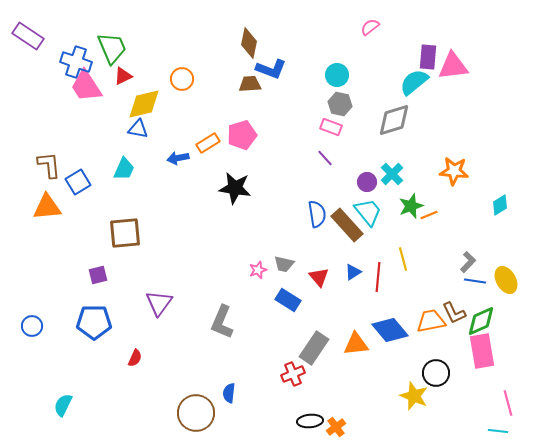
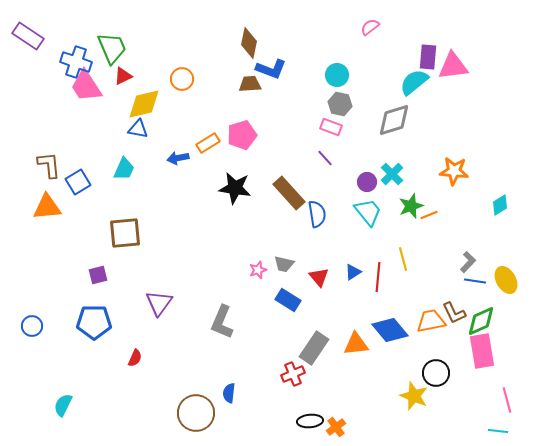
brown rectangle at (347, 225): moved 58 px left, 32 px up
pink line at (508, 403): moved 1 px left, 3 px up
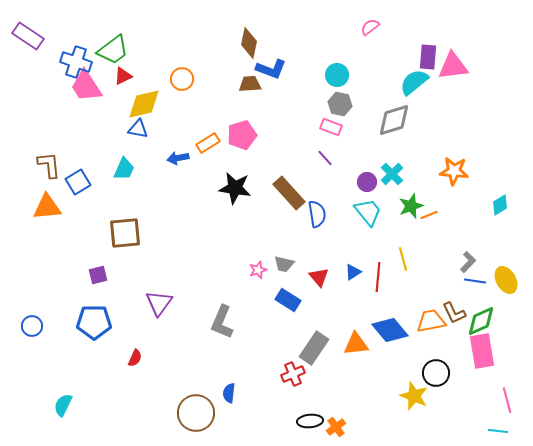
green trapezoid at (112, 48): moved 1 px right, 2 px down; rotated 76 degrees clockwise
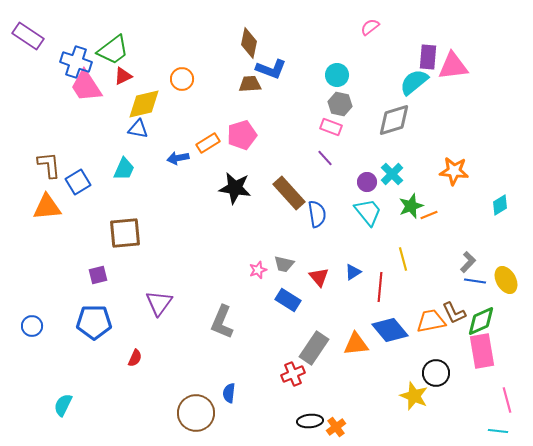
red line at (378, 277): moved 2 px right, 10 px down
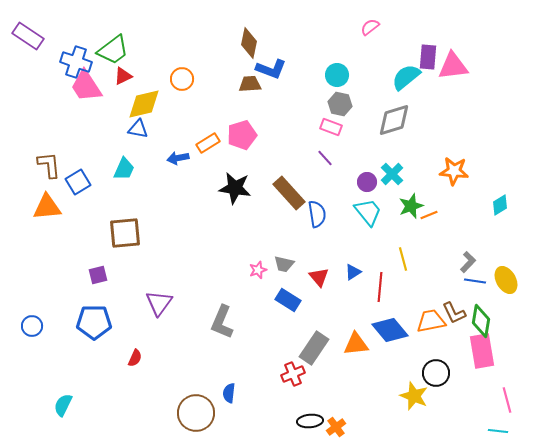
cyan semicircle at (414, 82): moved 8 px left, 5 px up
green diamond at (481, 321): rotated 56 degrees counterclockwise
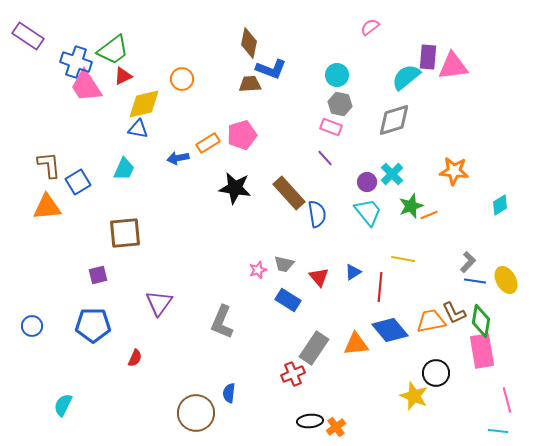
yellow line at (403, 259): rotated 65 degrees counterclockwise
blue pentagon at (94, 322): moved 1 px left, 3 px down
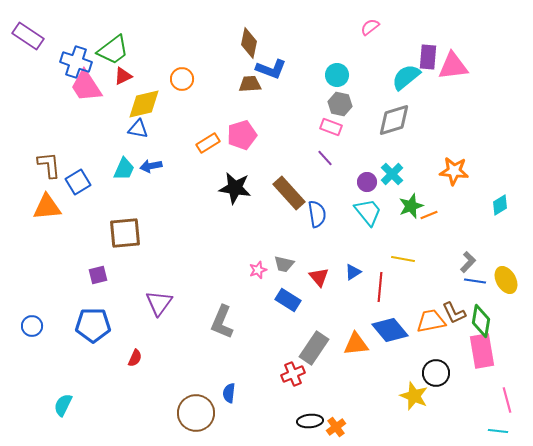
blue arrow at (178, 158): moved 27 px left, 8 px down
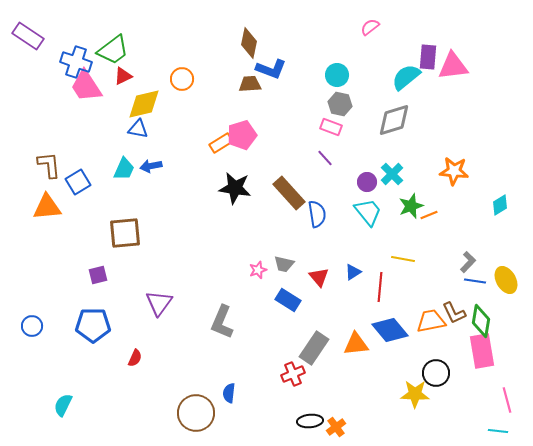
orange rectangle at (208, 143): moved 13 px right
yellow star at (414, 396): moved 1 px right, 2 px up; rotated 20 degrees counterclockwise
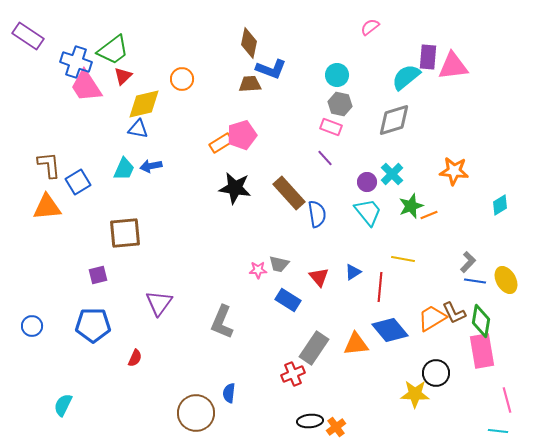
red triangle at (123, 76): rotated 18 degrees counterclockwise
gray trapezoid at (284, 264): moved 5 px left
pink star at (258, 270): rotated 18 degrees clockwise
orange trapezoid at (431, 321): moved 1 px right, 3 px up; rotated 20 degrees counterclockwise
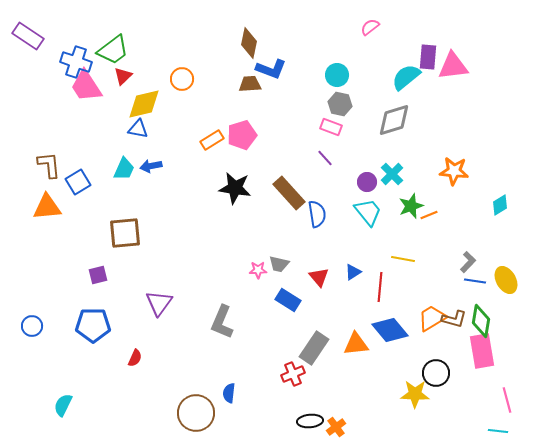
orange rectangle at (221, 143): moved 9 px left, 3 px up
brown L-shape at (454, 313): moved 6 px down; rotated 50 degrees counterclockwise
